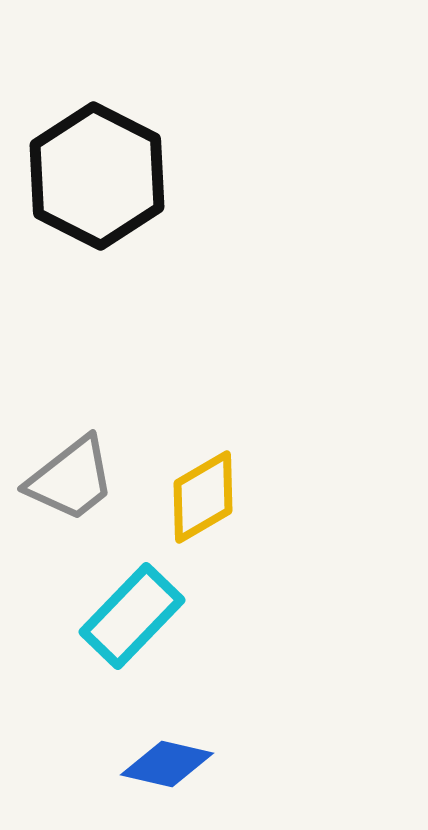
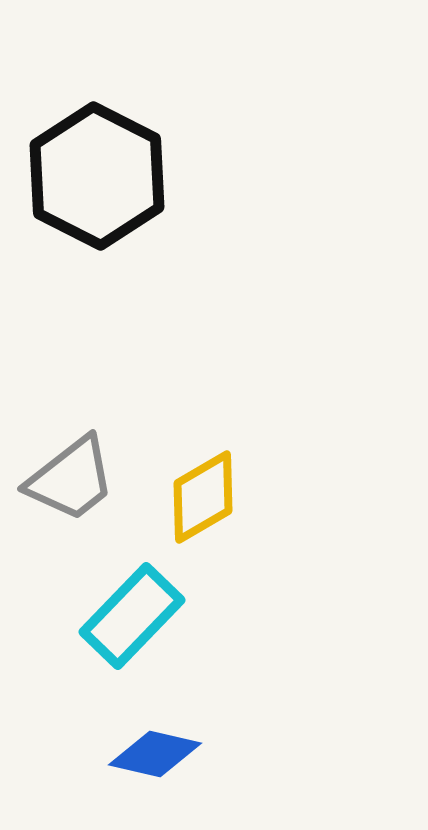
blue diamond: moved 12 px left, 10 px up
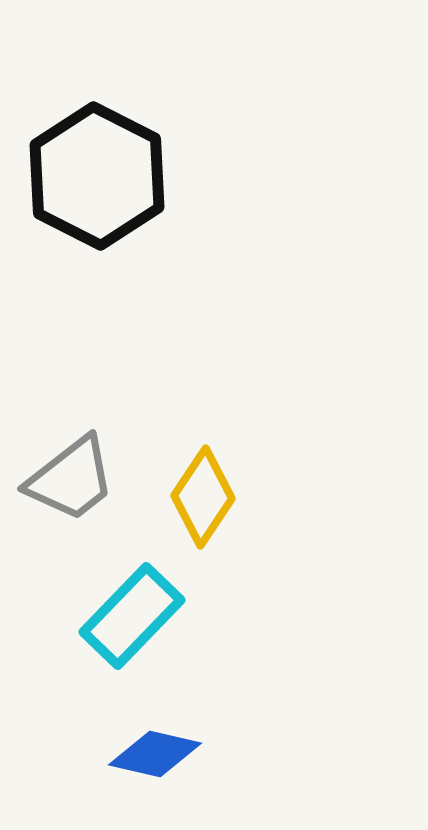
yellow diamond: rotated 26 degrees counterclockwise
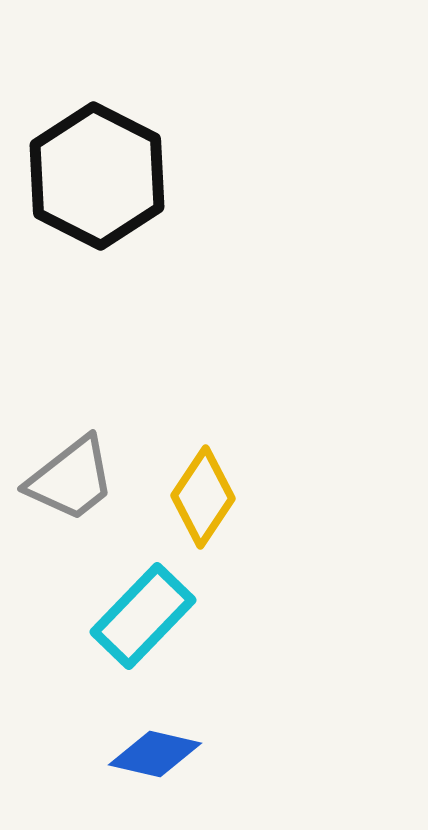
cyan rectangle: moved 11 px right
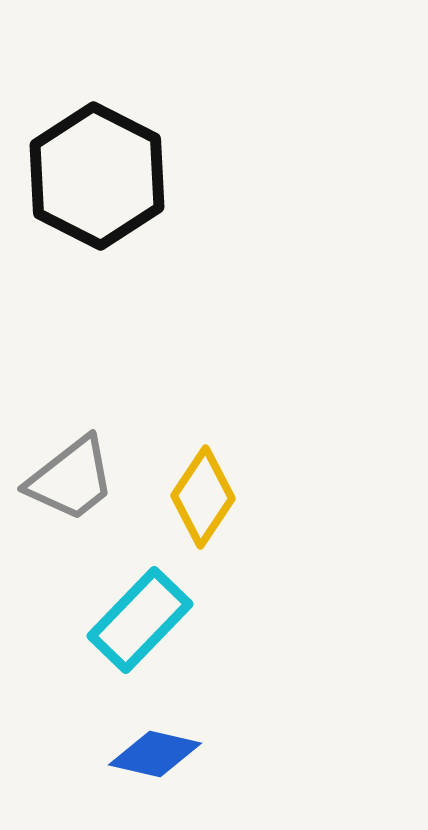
cyan rectangle: moved 3 px left, 4 px down
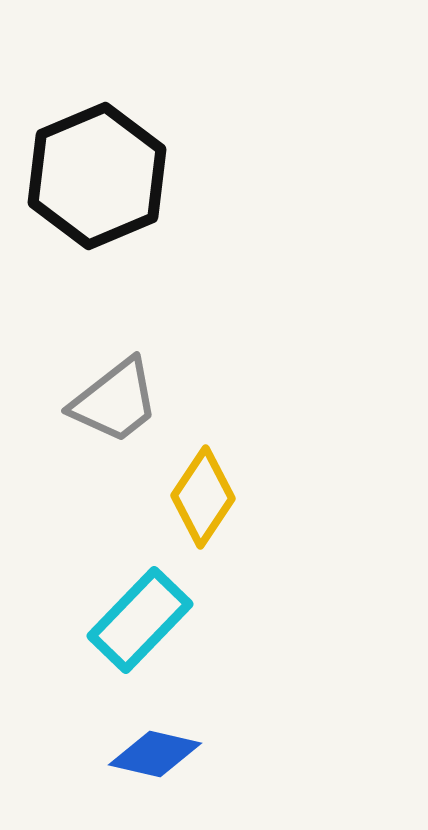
black hexagon: rotated 10 degrees clockwise
gray trapezoid: moved 44 px right, 78 px up
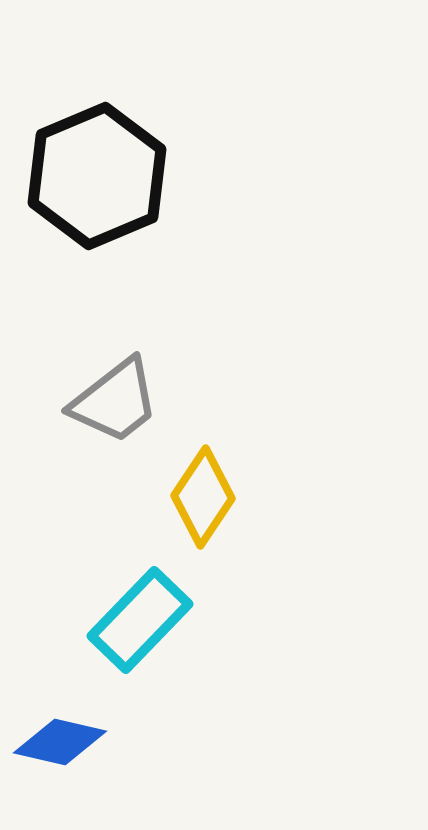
blue diamond: moved 95 px left, 12 px up
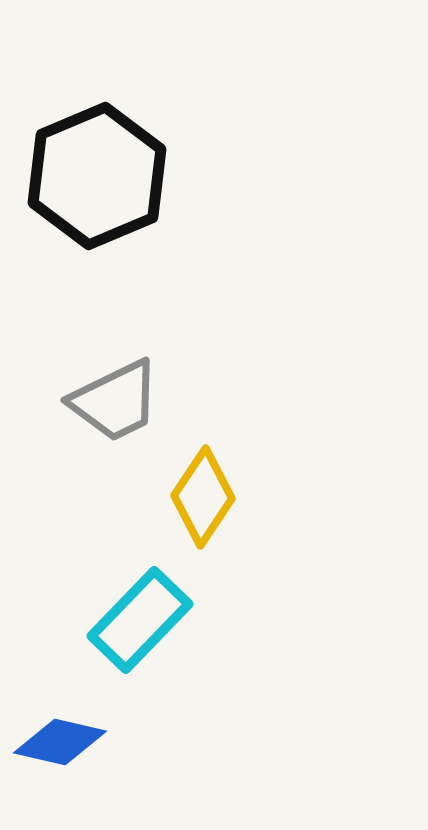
gray trapezoid: rotated 12 degrees clockwise
